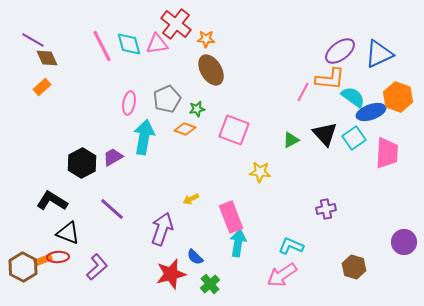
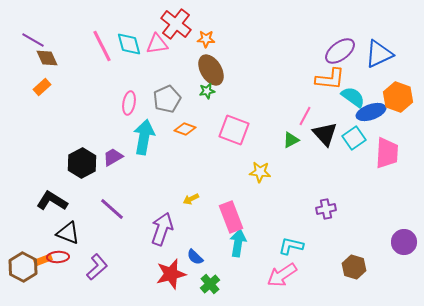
pink line at (303, 92): moved 2 px right, 24 px down
green star at (197, 109): moved 10 px right, 18 px up
cyan L-shape at (291, 246): rotated 10 degrees counterclockwise
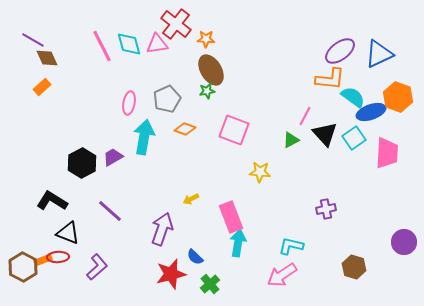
purple line at (112, 209): moved 2 px left, 2 px down
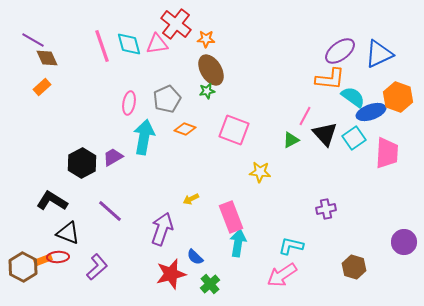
pink line at (102, 46): rotated 8 degrees clockwise
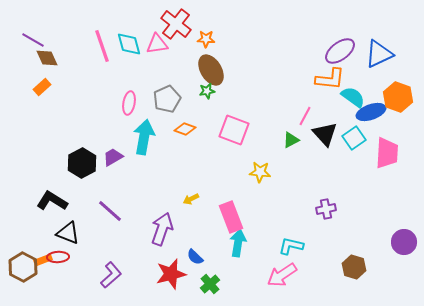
purple L-shape at (97, 267): moved 14 px right, 8 px down
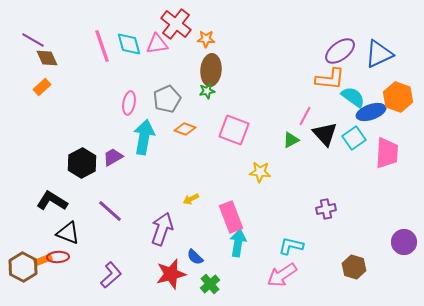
brown ellipse at (211, 70): rotated 36 degrees clockwise
